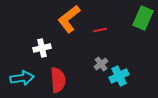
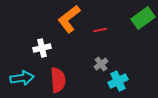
green rectangle: rotated 30 degrees clockwise
cyan cross: moved 1 px left, 5 px down
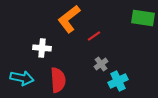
green rectangle: rotated 45 degrees clockwise
red line: moved 6 px left, 6 px down; rotated 24 degrees counterclockwise
white cross: rotated 18 degrees clockwise
cyan arrow: rotated 20 degrees clockwise
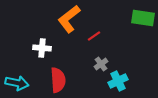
cyan arrow: moved 5 px left, 5 px down
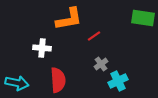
orange L-shape: rotated 152 degrees counterclockwise
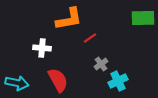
green rectangle: rotated 10 degrees counterclockwise
red line: moved 4 px left, 2 px down
red semicircle: rotated 25 degrees counterclockwise
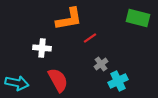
green rectangle: moved 5 px left; rotated 15 degrees clockwise
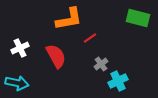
white cross: moved 22 px left; rotated 30 degrees counterclockwise
red semicircle: moved 2 px left, 24 px up
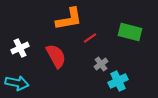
green rectangle: moved 8 px left, 14 px down
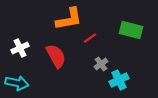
green rectangle: moved 1 px right, 2 px up
cyan cross: moved 1 px right, 1 px up
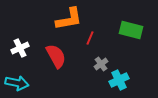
red line: rotated 32 degrees counterclockwise
